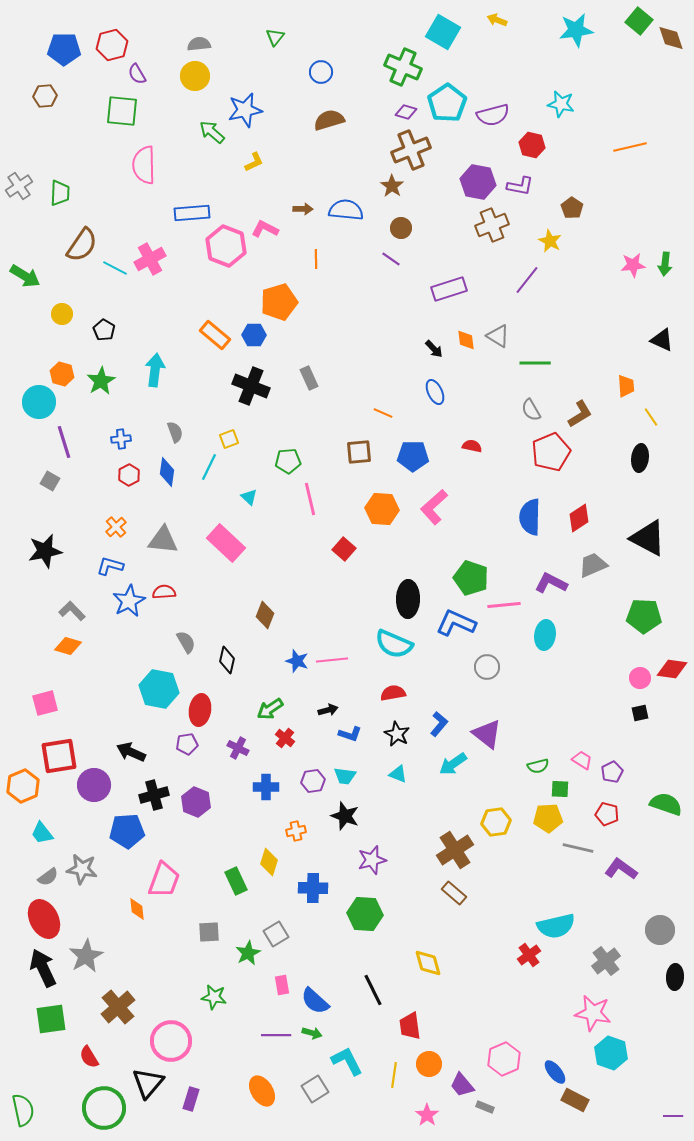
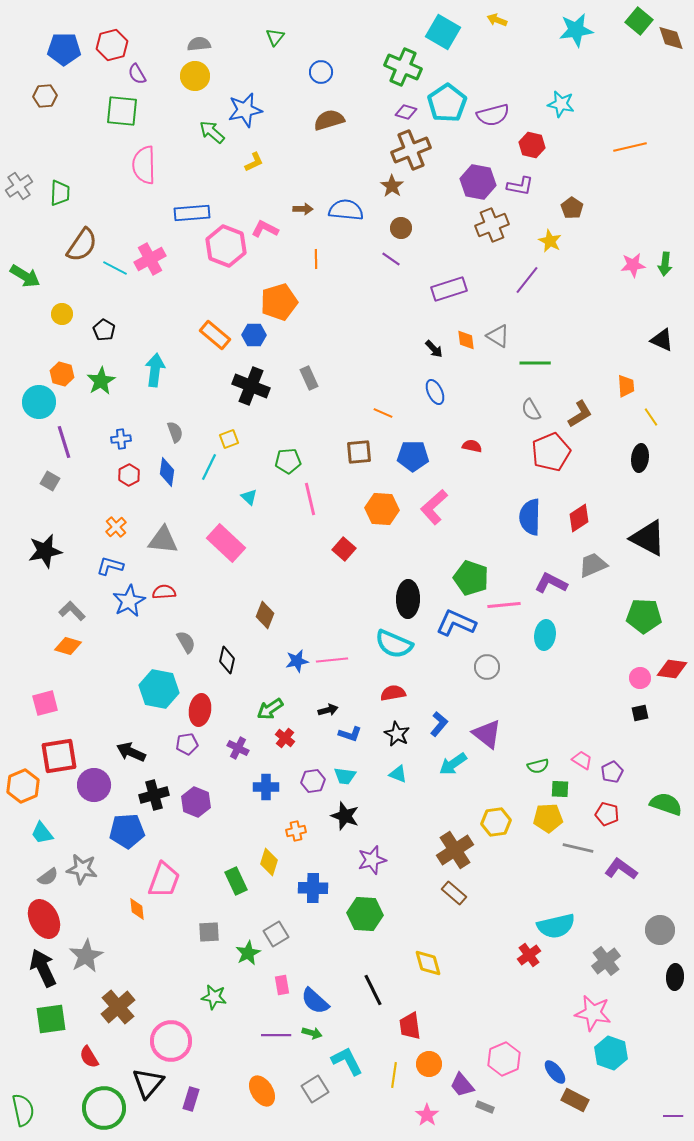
blue star at (297, 661): rotated 30 degrees counterclockwise
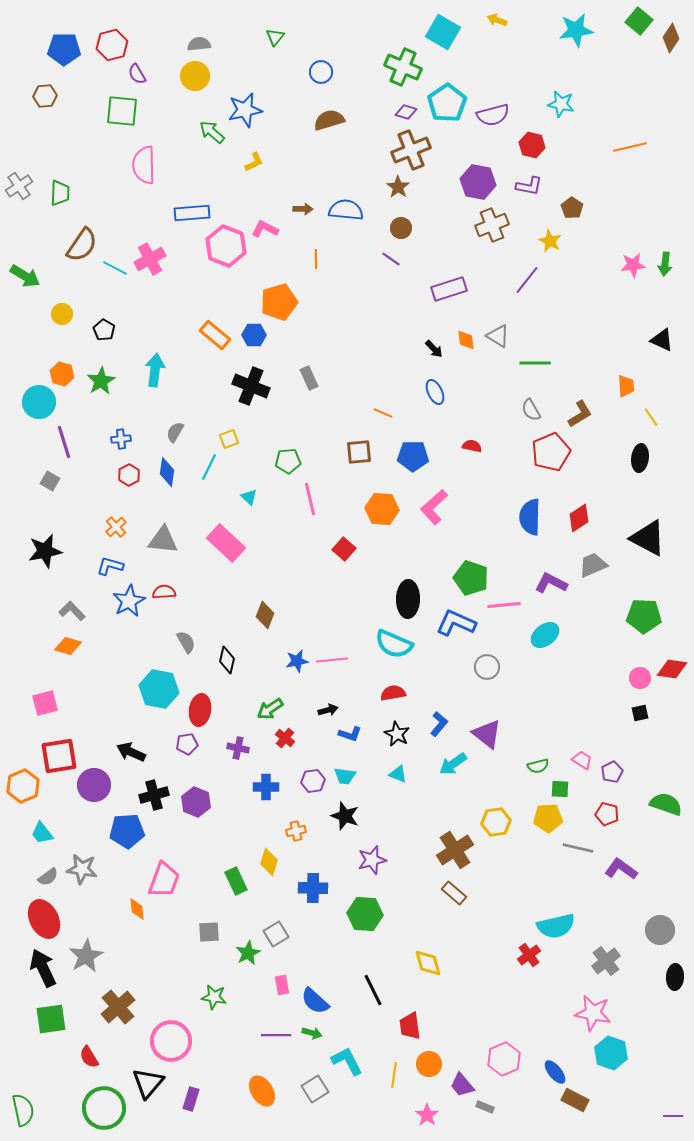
brown diamond at (671, 38): rotated 52 degrees clockwise
brown star at (392, 186): moved 6 px right, 1 px down
purple L-shape at (520, 186): moved 9 px right
gray semicircle at (175, 432): rotated 130 degrees counterclockwise
cyan ellipse at (545, 635): rotated 44 degrees clockwise
purple cross at (238, 748): rotated 15 degrees counterclockwise
